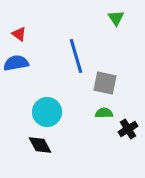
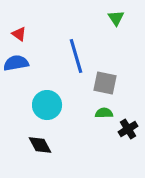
cyan circle: moved 7 px up
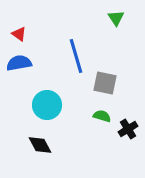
blue semicircle: moved 3 px right
green semicircle: moved 2 px left, 3 px down; rotated 18 degrees clockwise
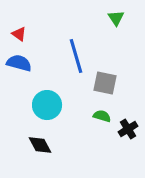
blue semicircle: rotated 25 degrees clockwise
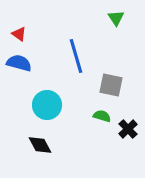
gray square: moved 6 px right, 2 px down
black cross: rotated 12 degrees counterclockwise
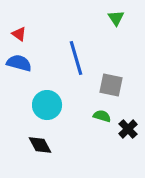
blue line: moved 2 px down
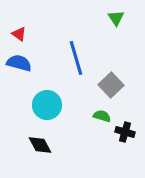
gray square: rotated 35 degrees clockwise
black cross: moved 3 px left, 3 px down; rotated 30 degrees counterclockwise
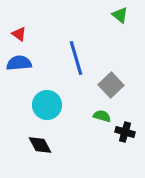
green triangle: moved 4 px right, 3 px up; rotated 18 degrees counterclockwise
blue semicircle: rotated 20 degrees counterclockwise
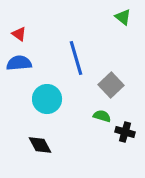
green triangle: moved 3 px right, 2 px down
cyan circle: moved 6 px up
